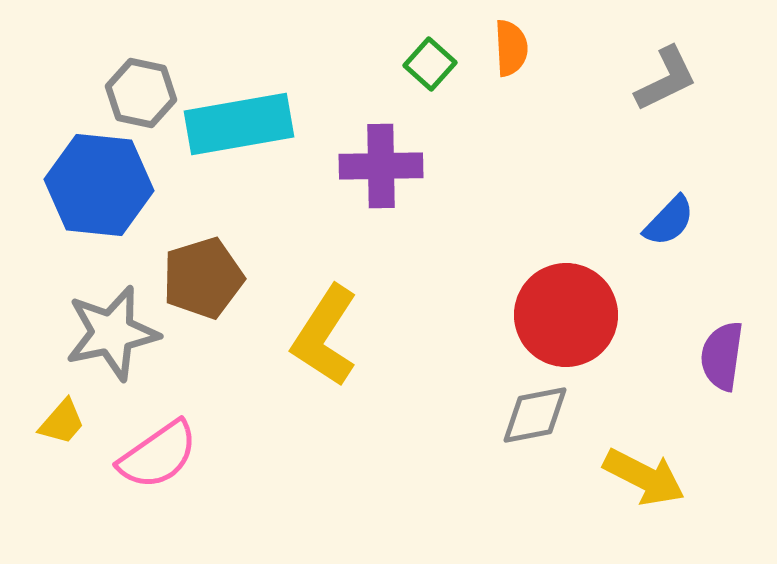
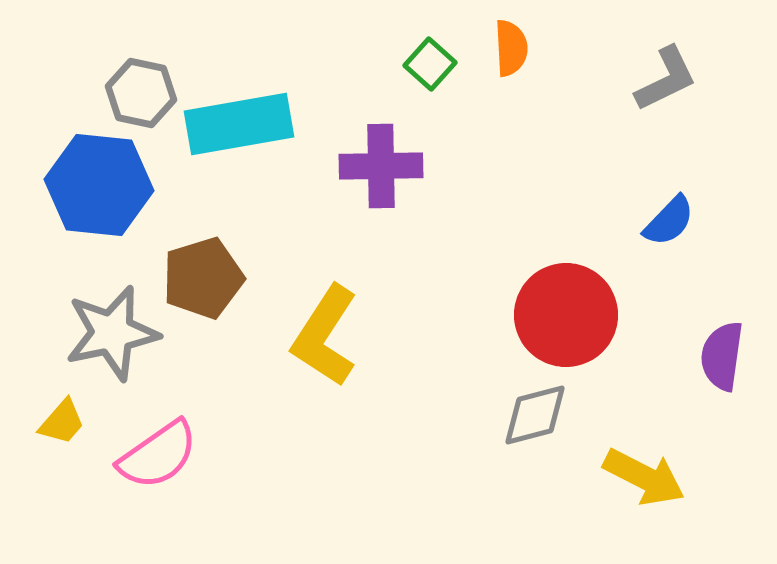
gray diamond: rotated 4 degrees counterclockwise
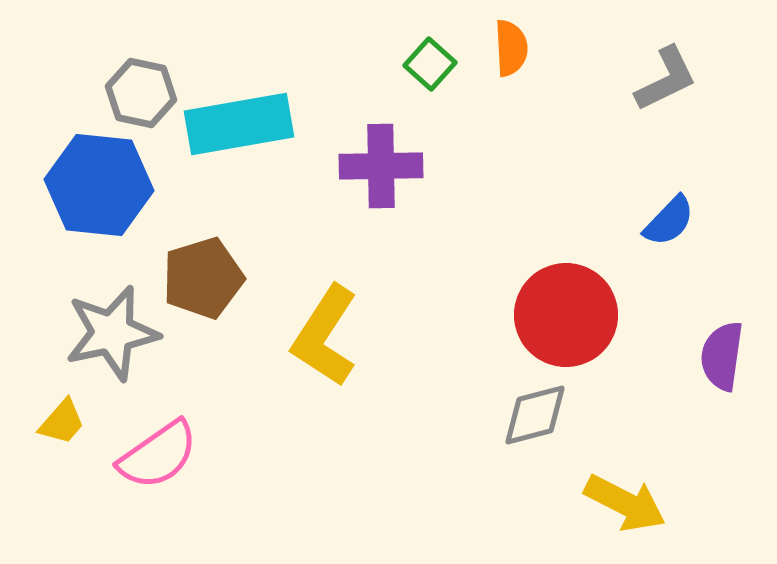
yellow arrow: moved 19 px left, 26 px down
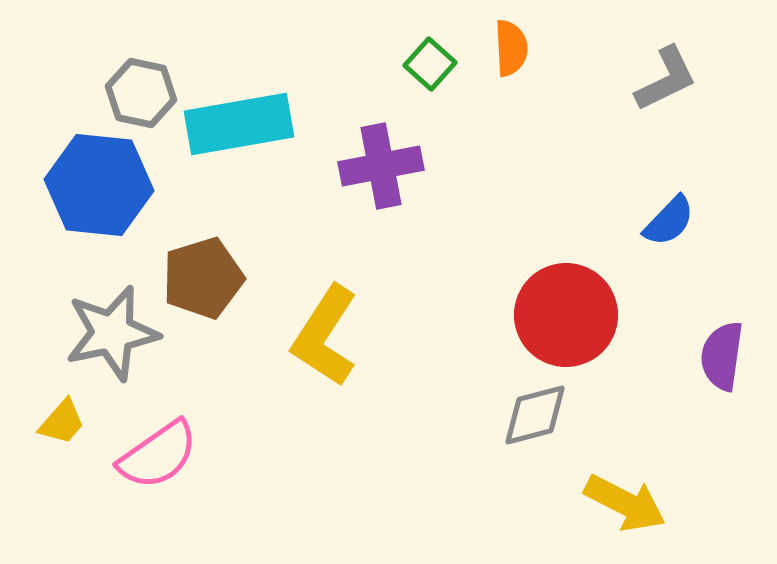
purple cross: rotated 10 degrees counterclockwise
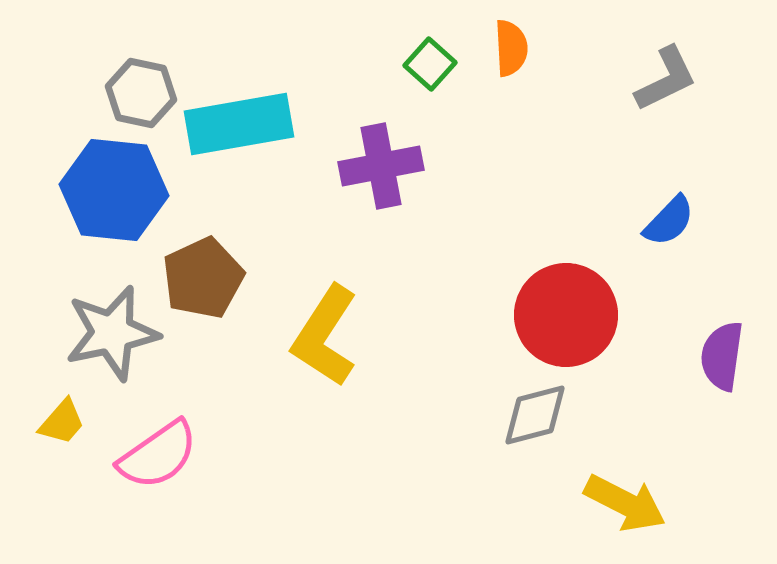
blue hexagon: moved 15 px right, 5 px down
brown pentagon: rotated 8 degrees counterclockwise
